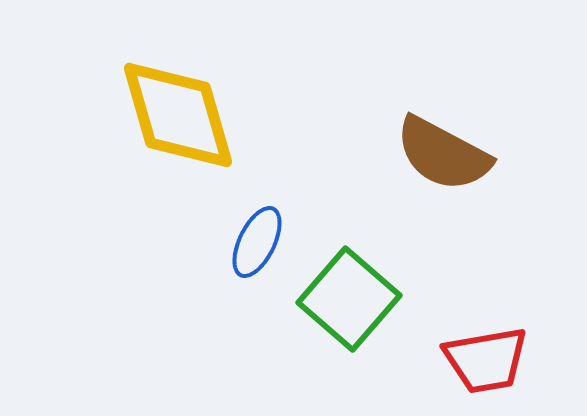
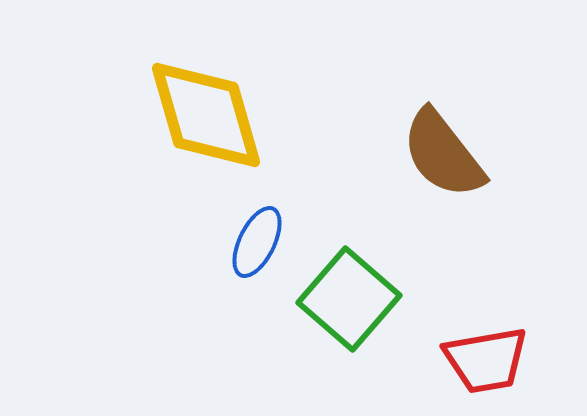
yellow diamond: moved 28 px right
brown semicircle: rotated 24 degrees clockwise
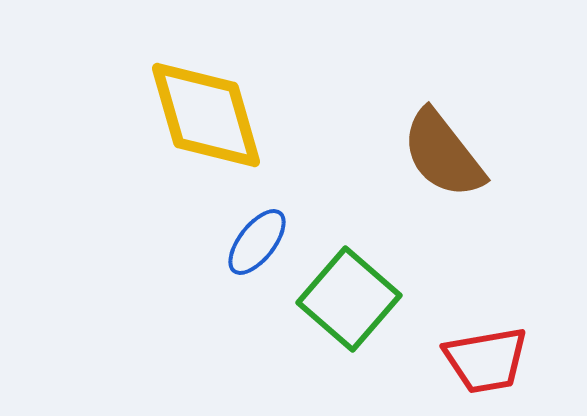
blue ellipse: rotated 12 degrees clockwise
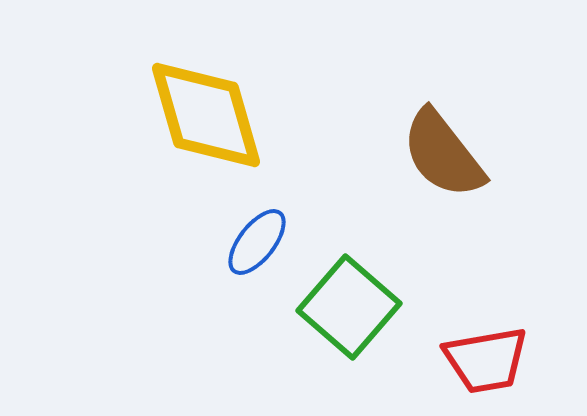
green square: moved 8 px down
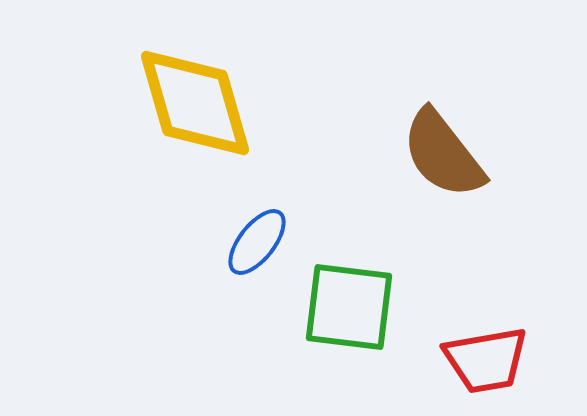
yellow diamond: moved 11 px left, 12 px up
green square: rotated 34 degrees counterclockwise
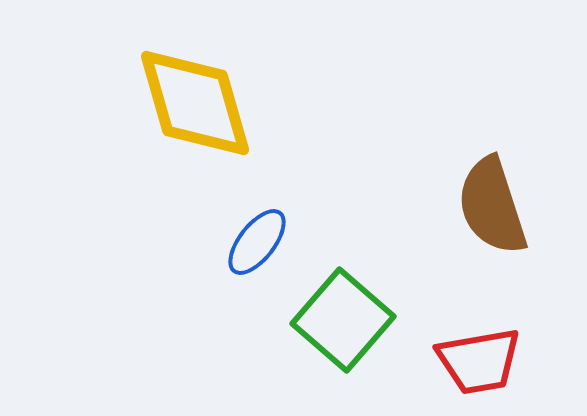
brown semicircle: moved 49 px right, 52 px down; rotated 20 degrees clockwise
green square: moved 6 px left, 13 px down; rotated 34 degrees clockwise
red trapezoid: moved 7 px left, 1 px down
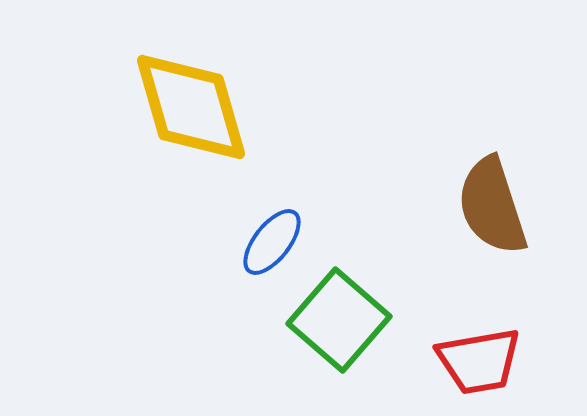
yellow diamond: moved 4 px left, 4 px down
blue ellipse: moved 15 px right
green square: moved 4 px left
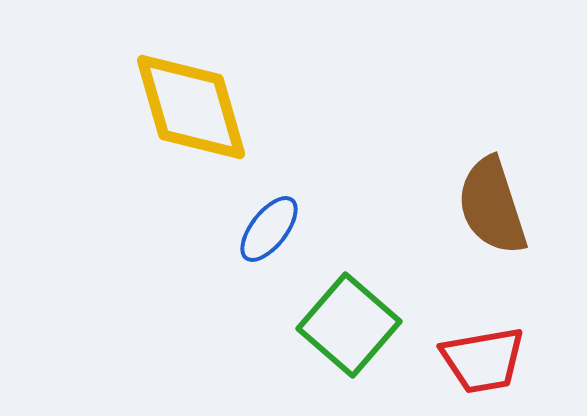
blue ellipse: moved 3 px left, 13 px up
green square: moved 10 px right, 5 px down
red trapezoid: moved 4 px right, 1 px up
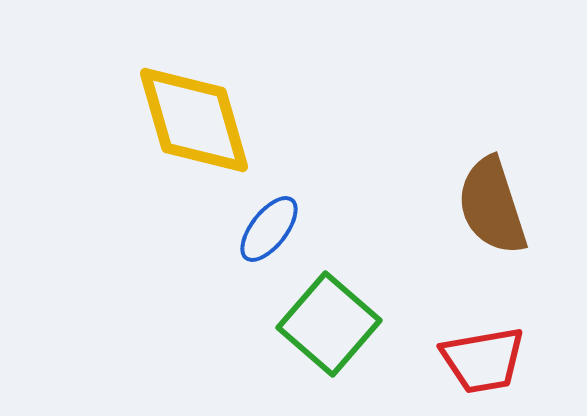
yellow diamond: moved 3 px right, 13 px down
green square: moved 20 px left, 1 px up
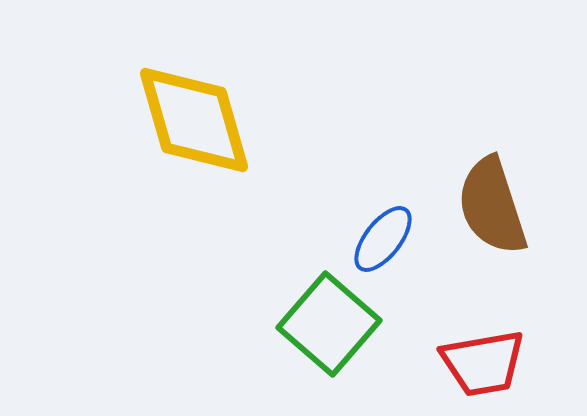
blue ellipse: moved 114 px right, 10 px down
red trapezoid: moved 3 px down
